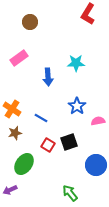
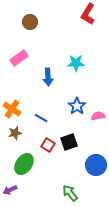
pink semicircle: moved 5 px up
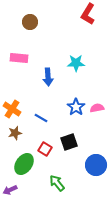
pink rectangle: rotated 42 degrees clockwise
blue star: moved 1 px left, 1 px down
pink semicircle: moved 1 px left, 8 px up
red square: moved 3 px left, 4 px down
green arrow: moved 13 px left, 10 px up
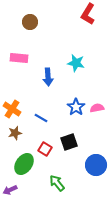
cyan star: rotated 12 degrees clockwise
